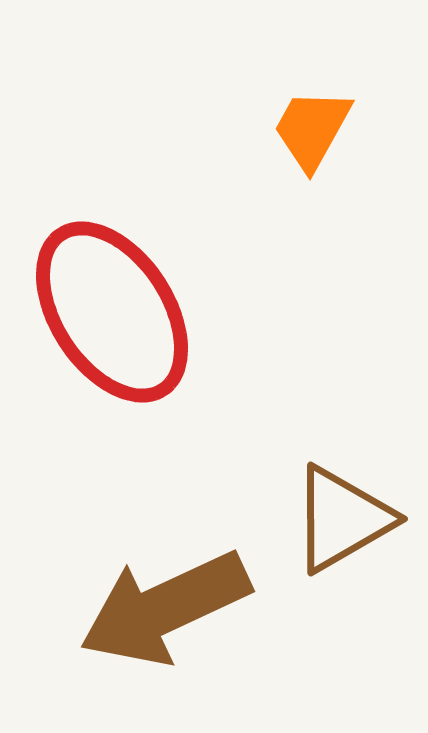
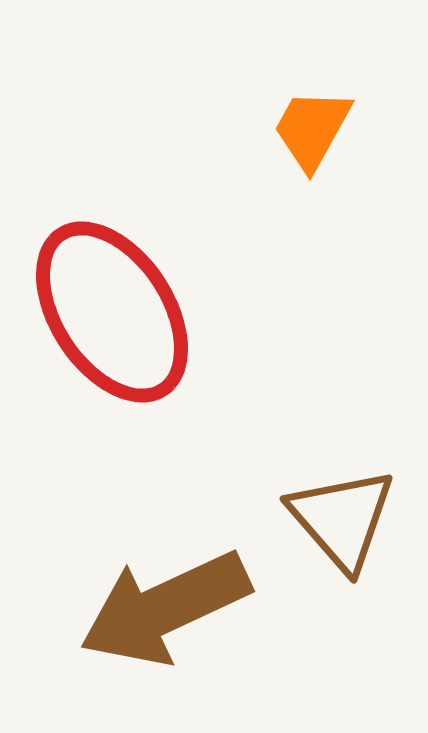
brown triangle: rotated 41 degrees counterclockwise
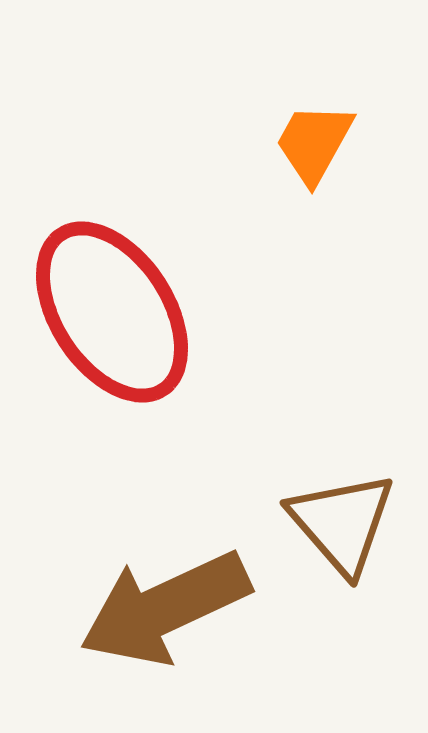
orange trapezoid: moved 2 px right, 14 px down
brown triangle: moved 4 px down
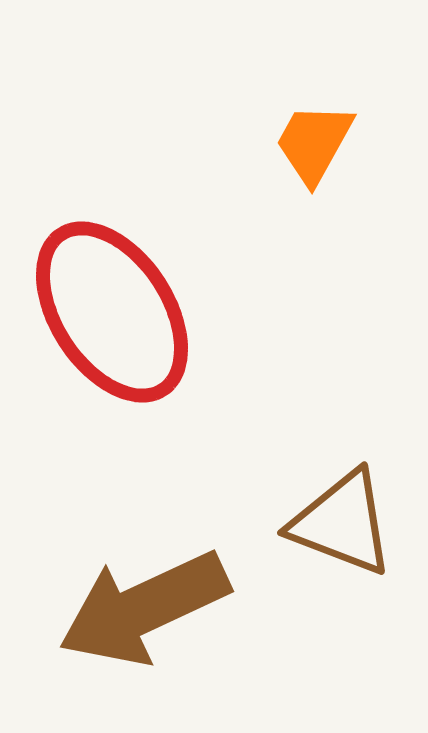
brown triangle: rotated 28 degrees counterclockwise
brown arrow: moved 21 px left
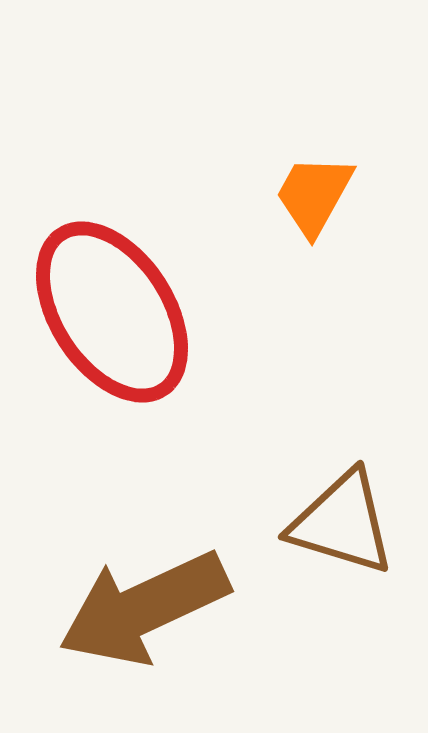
orange trapezoid: moved 52 px down
brown triangle: rotated 4 degrees counterclockwise
